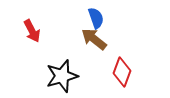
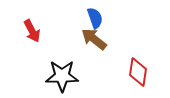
blue semicircle: moved 1 px left
red diamond: moved 16 px right; rotated 12 degrees counterclockwise
black star: rotated 16 degrees clockwise
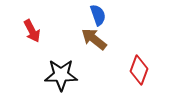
blue semicircle: moved 3 px right, 3 px up
red diamond: moved 1 px right, 2 px up; rotated 12 degrees clockwise
black star: moved 1 px left, 1 px up
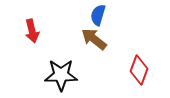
blue semicircle: rotated 145 degrees counterclockwise
red arrow: rotated 15 degrees clockwise
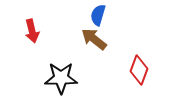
black star: moved 3 px down
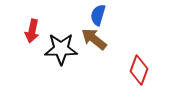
red arrow: rotated 25 degrees clockwise
black star: moved 29 px up
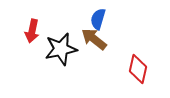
blue semicircle: moved 4 px down
black star: rotated 12 degrees counterclockwise
red diamond: moved 1 px left, 1 px up; rotated 8 degrees counterclockwise
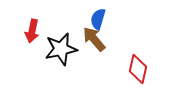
brown arrow: rotated 12 degrees clockwise
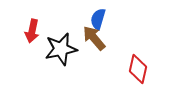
brown arrow: moved 1 px up
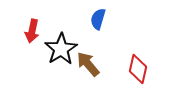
brown arrow: moved 6 px left, 26 px down
black star: rotated 20 degrees counterclockwise
